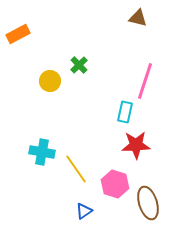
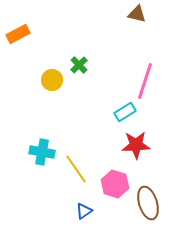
brown triangle: moved 1 px left, 4 px up
yellow circle: moved 2 px right, 1 px up
cyan rectangle: rotated 45 degrees clockwise
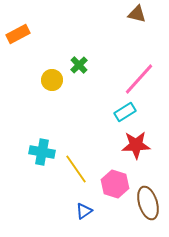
pink line: moved 6 px left, 2 px up; rotated 24 degrees clockwise
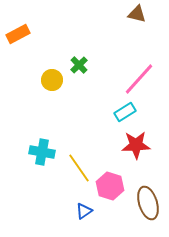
yellow line: moved 3 px right, 1 px up
pink hexagon: moved 5 px left, 2 px down
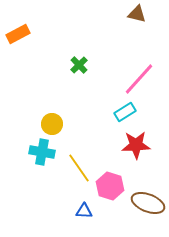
yellow circle: moved 44 px down
brown ellipse: rotated 52 degrees counterclockwise
blue triangle: rotated 36 degrees clockwise
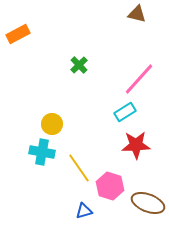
blue triangle: rotated 18 degrees counterclockwise
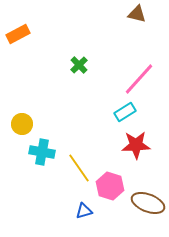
yellow circle: moved 30 px left
